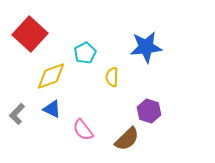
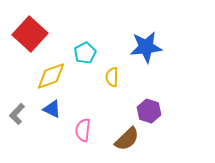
pink semicircle: rotated 45 degrees clockwise
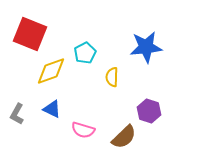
red square: rotated 20 degrees counterclockwise
yellow diamond: moved 5 px up
gray L-shape: rotated 15 degrees counterclockwise
pink semicircle: rotated 80 degrees counterclockwise
brown semicircle: moved 3 px left, 2 px up
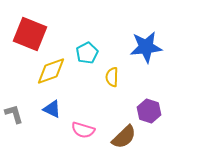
cyan pentagon: moved 2 px right
gray L-shape: moved 3 px left; rotated 135 degrees clockwise
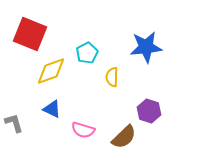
gray L-shape: moved 9 px down
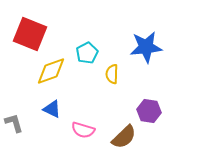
yellow semicircle: moved 3 px up
purple hexagon: rotated 10 degrees counterclockwise
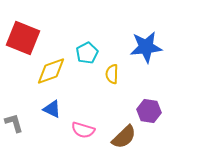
red square: moved 7 px left, 4 px down
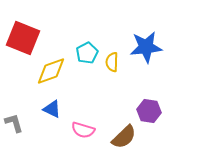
yellow semicircle: moved 12 px up
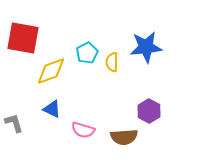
red square: rotated 12 degrees counterclockwise
purple hexagon: rotated 20 degrees clockwise
brown semicircle: rotated 40 degrees clockwise
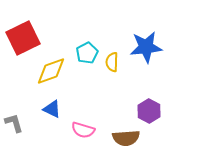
red square: rotated 36 degrees counterclockwise
brown semicircle: moved 2 px right, 1 px down
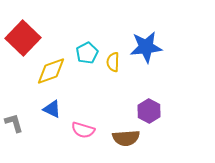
red square: rotated 20 degrees counterclockwise
yellow semicircle: moved 1 px right
